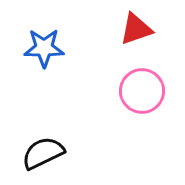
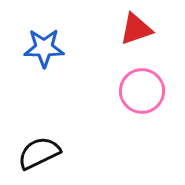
black semicircle: moved 4 px left
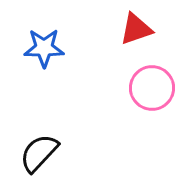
pink circle: moved 10 px right, 3 px up
black semicircle: rotated 21 degrees counterclockwise
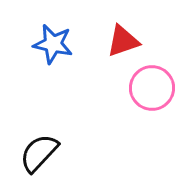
red triangle: moved 13 px left, 12 px down
blue star: moved 9 px right, 4 px up; rotated 12 degrees clockwise
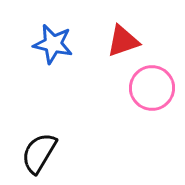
black semicircle: rotated 12 degrees counterclockwise
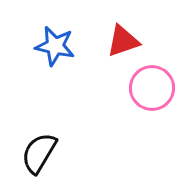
blue star: moved 2 px right, 2 px down
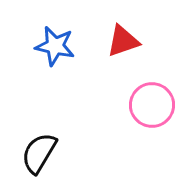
pink circle: moved 17 px down
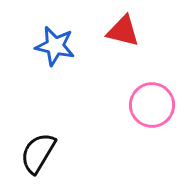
red triangle: moved 10 px up; rotated 33 degrees clockwise
black semicircle: moved 1 px left
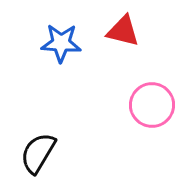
blue star: moved 6 px right, 3 px up; rotated 9 degrees counterclockwise
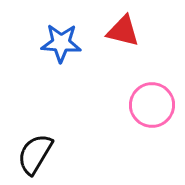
black semicircle: moved 3 px left, 1 px down
